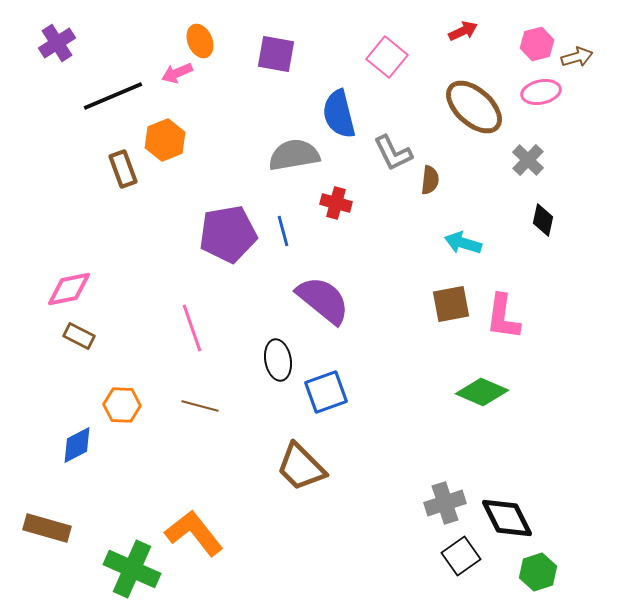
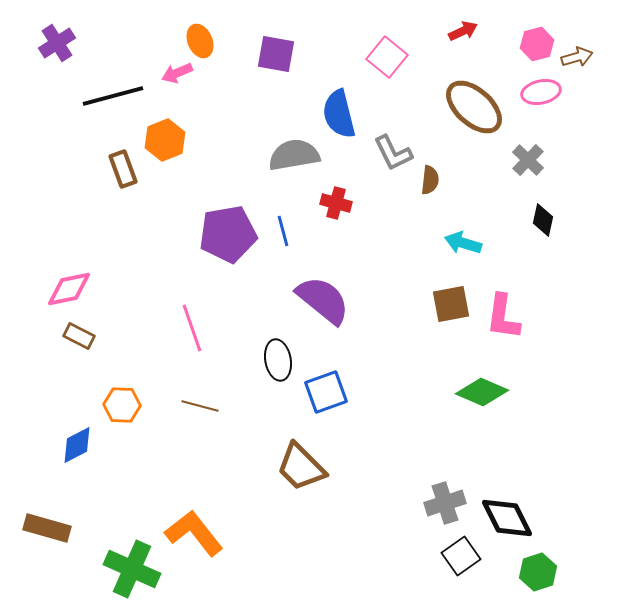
black line at (113, 96): rotated 8 degrees clockwise
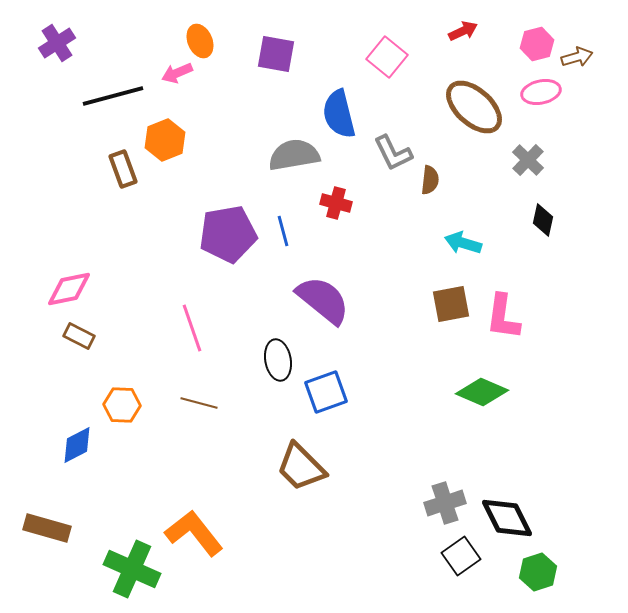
brown line at (200, 406): moved 1 px left, 3 px up
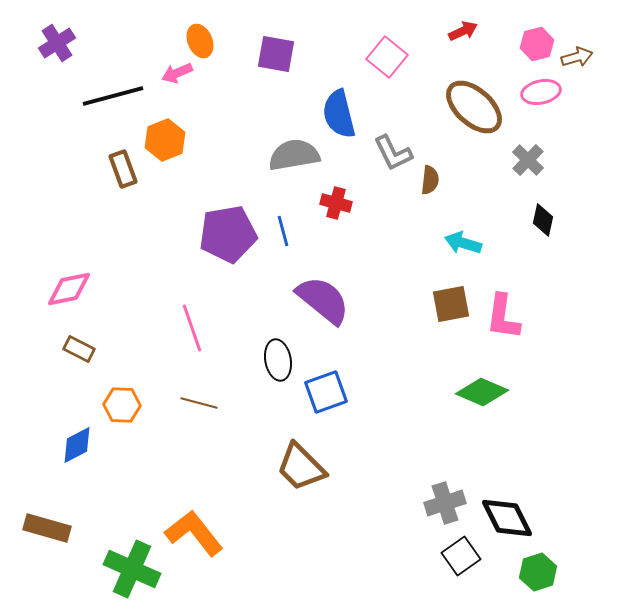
brown rectangle at (79, 336): moved 13 px down
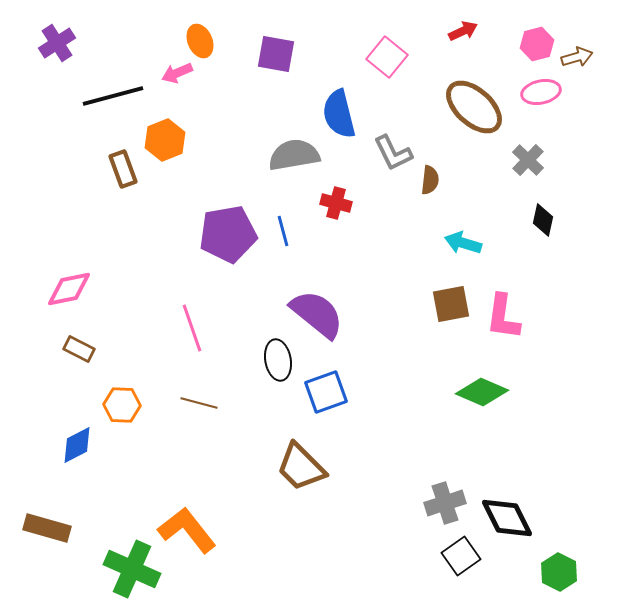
purple semicircle at (323, 300): moved 6 px left, 14 px down
orange L-shape at (194, 533): moved 7 px left, 3 px up
green hexagon at (538, 572): moved 21 px right; rotated 15 degrees counterclockwise
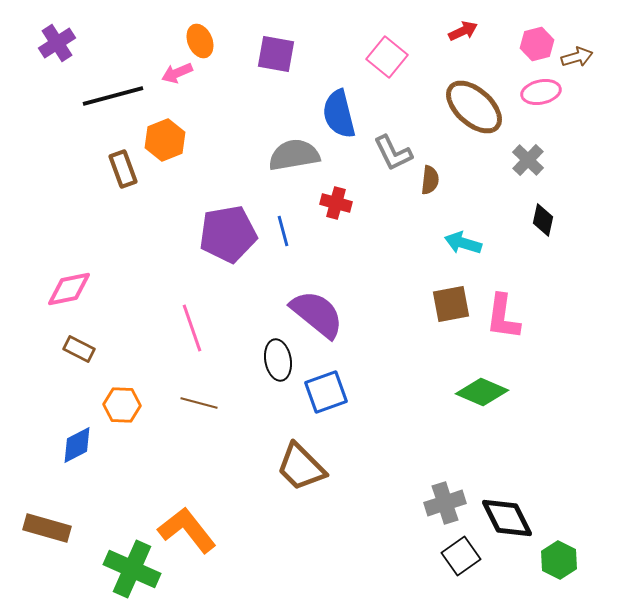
green hexagon at (559, 572): moved 12 px up
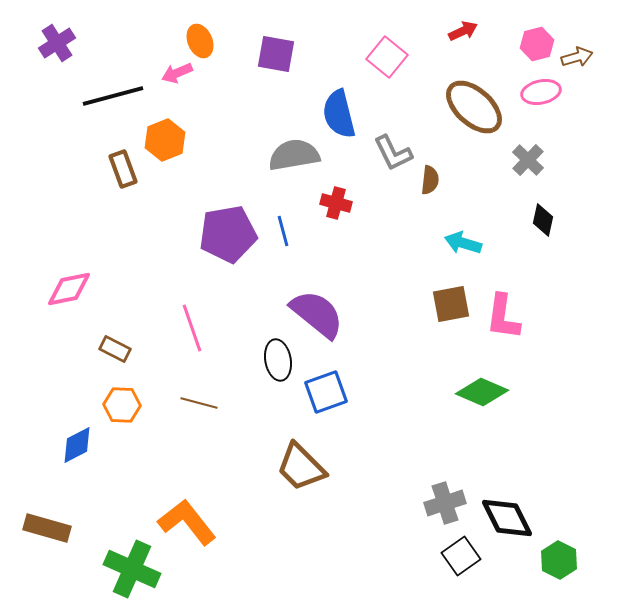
brown rectangle at (79, 349): moved 36 px right
orange L-shape at (187, 530): moved 8 px up
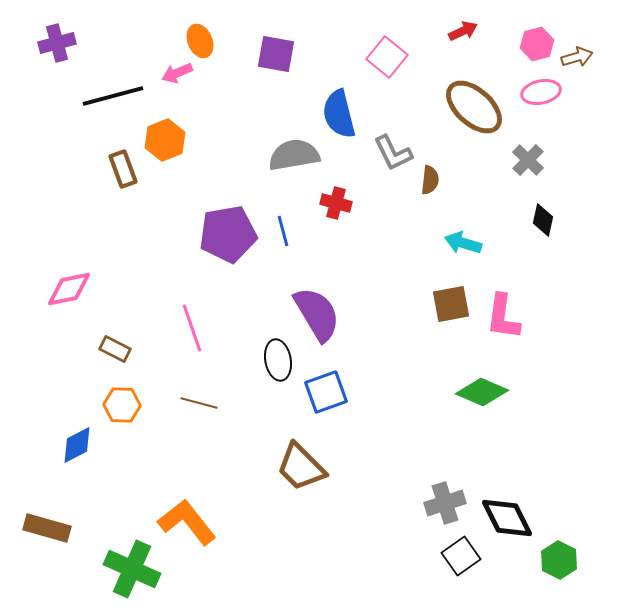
purple cross at (57, 43): rotated 18 degrees clockwise
purple semicircle at (317, 314): rotated 20 degrees clockwise
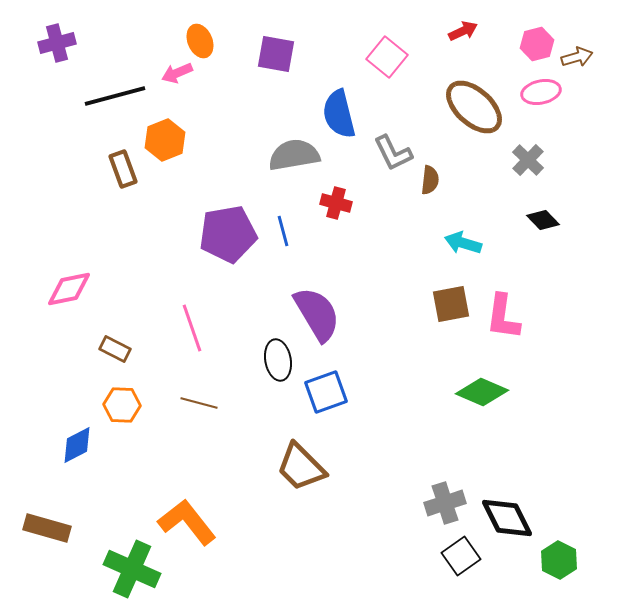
black line at (113, 96): moved 2 px right
black diamond at (543, 220): rotated 56 degrees counterclockwise
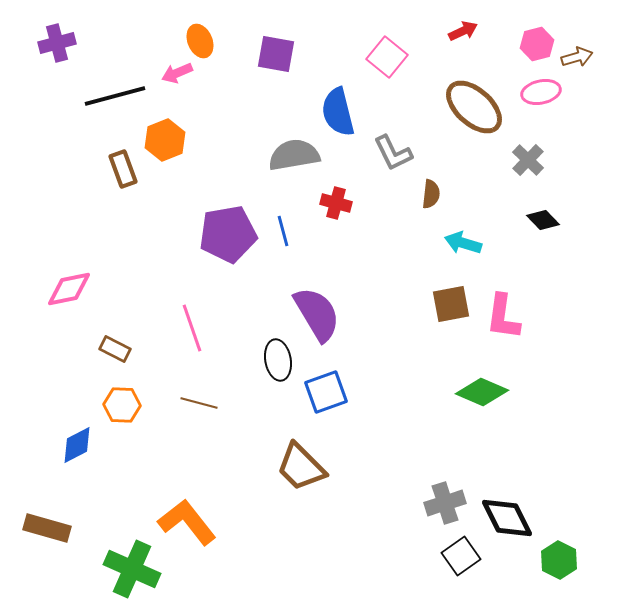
blue semicircle at (339, 114): moved 1 px left, 2 px up
brown semicircle at (430, 180): moved 1 px right, 14 px down
